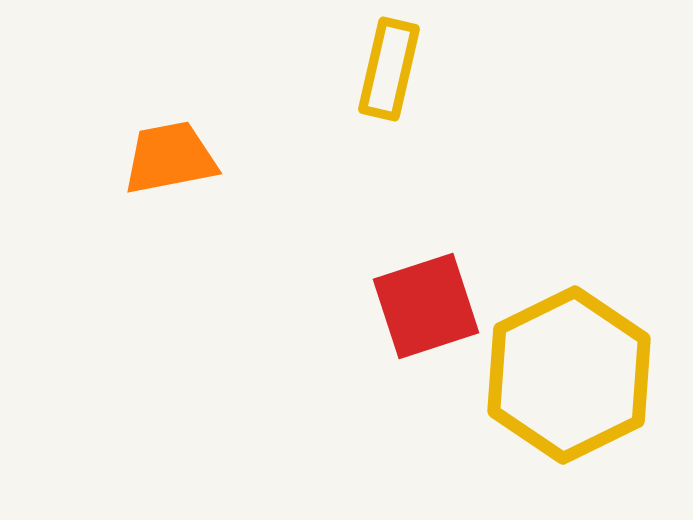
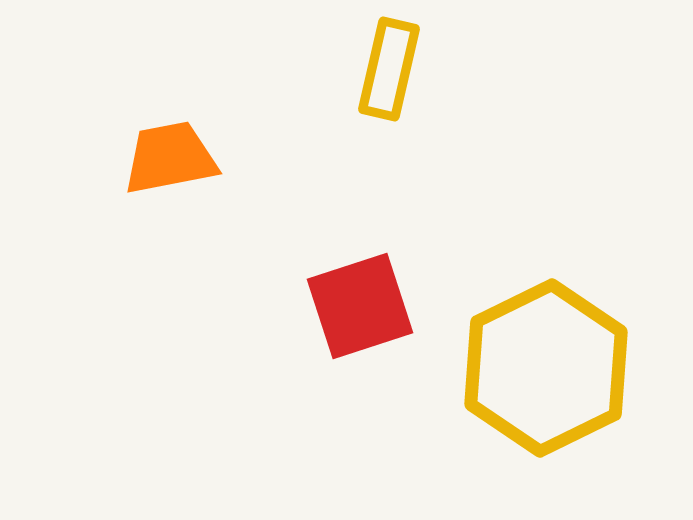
red square: moved 66 px left
yellow hexagon: moved 23 px left, 7 px up
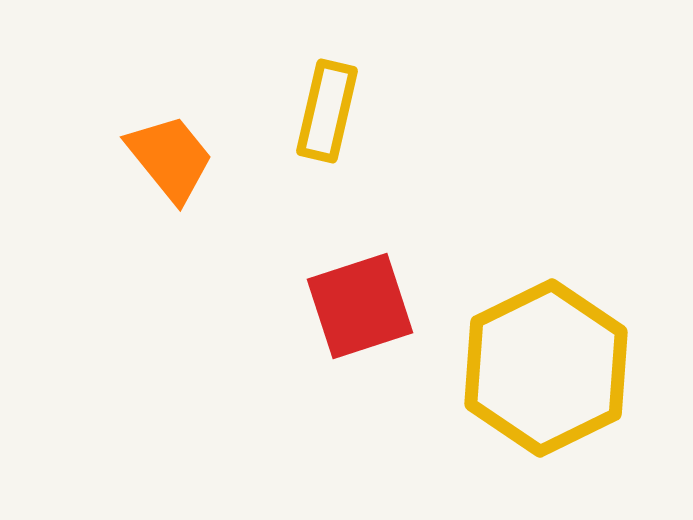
yellow rectangle: moved 62 px left, 42 px down
orange trapezoid: rotated 62 degrees clockwise
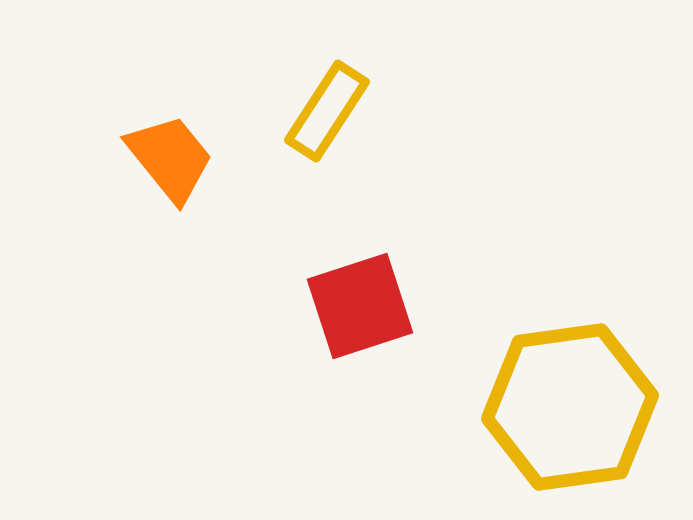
yellow rectangle: rotated 20 degrees clockwise
yellow hexagon: moved 24 px right, 39 px down; rotated 18 degrees clockwise
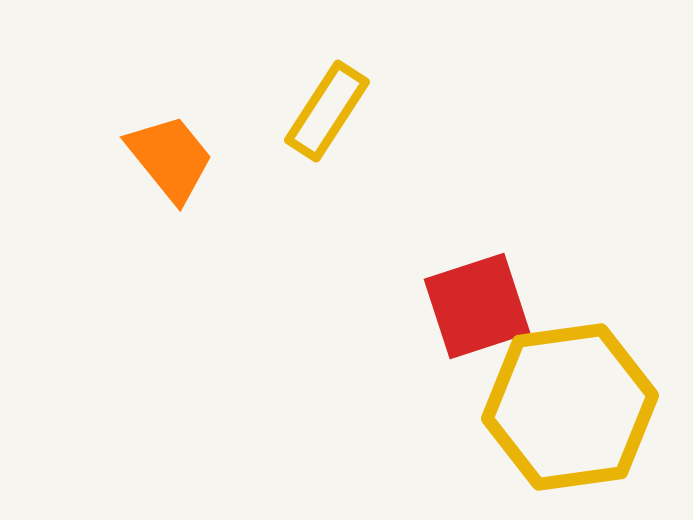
red square: moved 117 px right
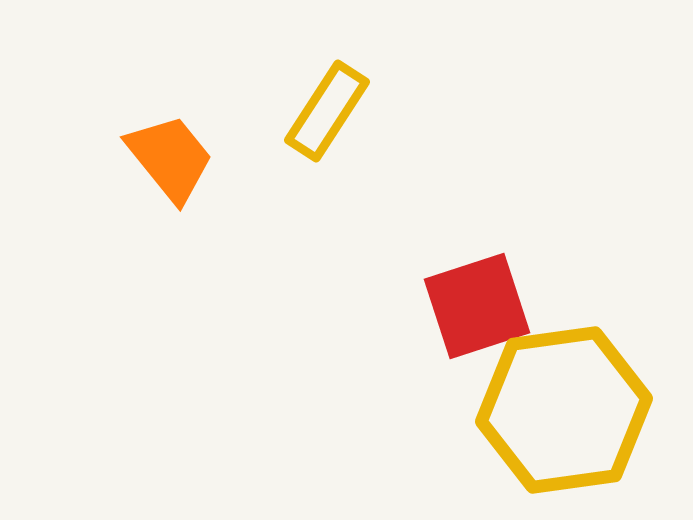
yellow hexagon: moved 6 px left, 3 px down
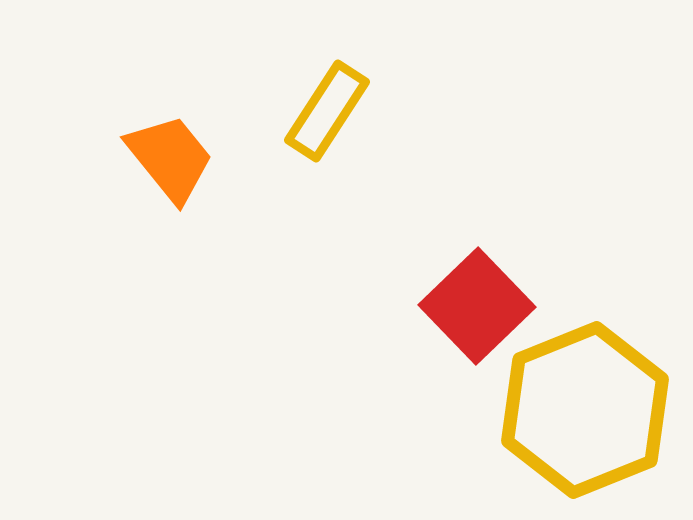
red square: rotated 26 degrees counterclockwise
yellow hexagon: moved 21 px right; rotated 14 degrees counterclockwise
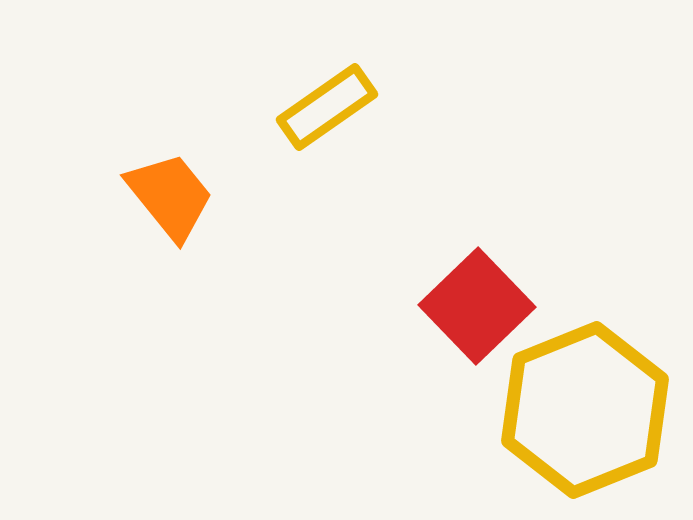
yellow rectangle: moved 4 px up; rotated 22 degrees clockwise
orange trapezoid: moved 38 px down
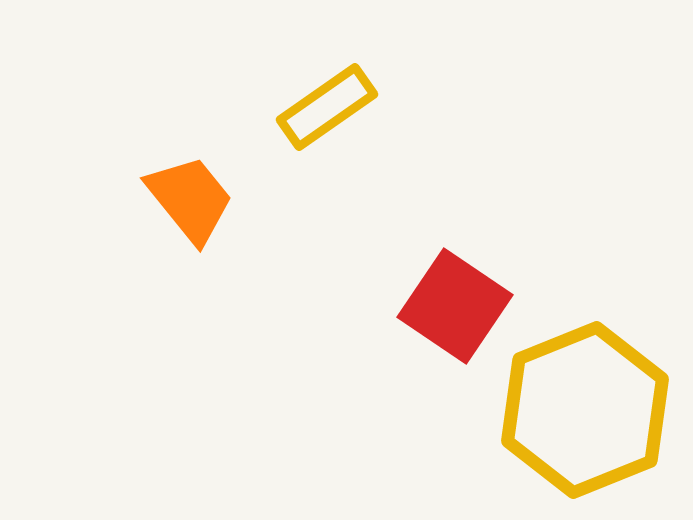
orange trapezoid: moved 20 px right, 3 px down
red square: moved 22 px left; rotated 12 degrees counterclockwise
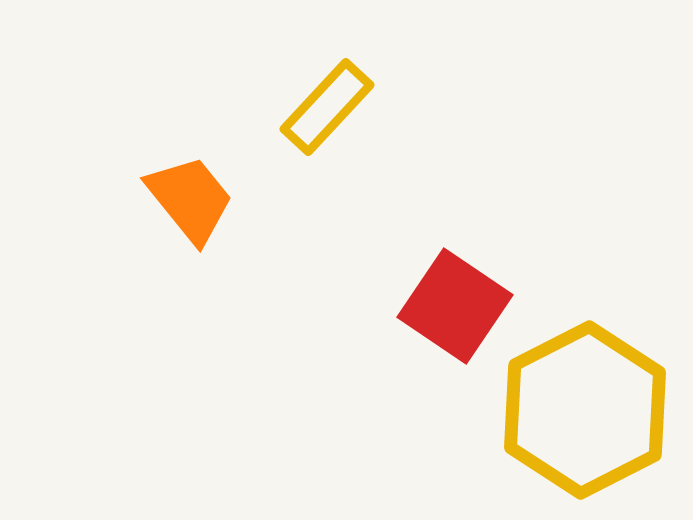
yellow rectangle: rotated 12 degrees counterclockwise
yellow hexagon: rotated 5 degrees counterclockwise
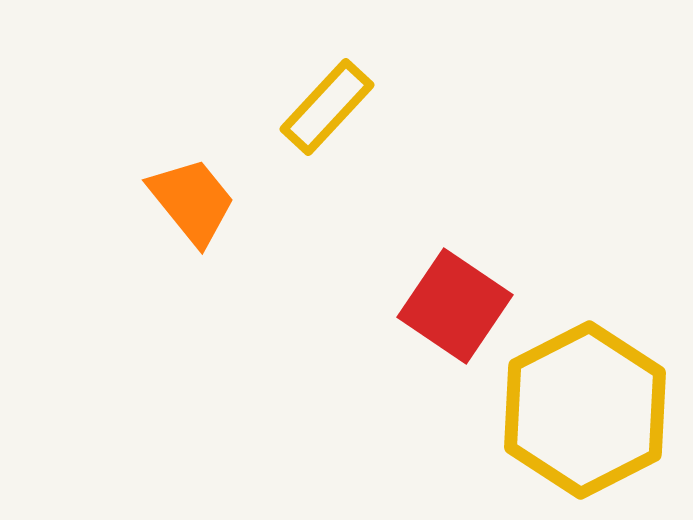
orange trapezoid: moved 2 px right, 2 px down
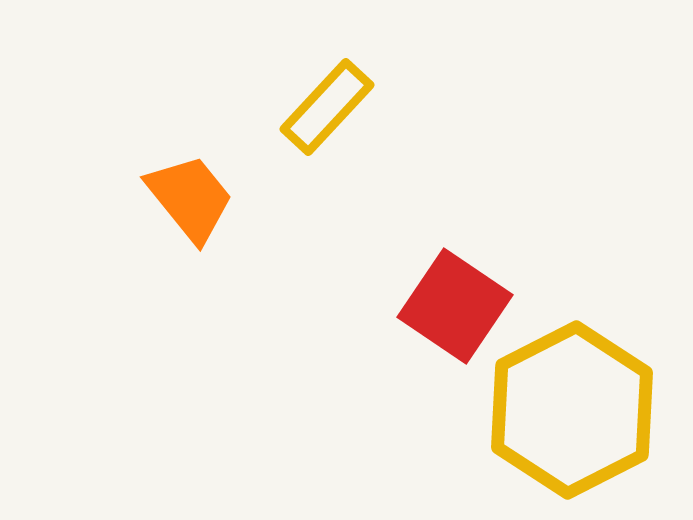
orange trapezoid: moved 2 px left, 3 px up
yellow hexagon: moved 13 px left
